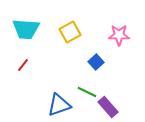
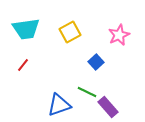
cyan trapezoid: rotated 12 degrees counterclockwise
pink star: rotated 25 degrees counterclockwise
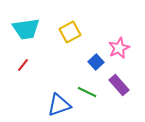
pink star: moved 13 px down
purple rectangle: moved 11 px right, 22 px up
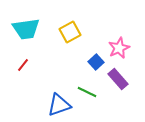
purple rectangle: moved 1 px left, 6 px up
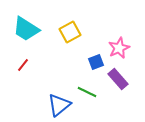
cyan trapezoid: rotated 40 degrees clockwise
blue square: rotated 21 degrees clockwise
blue triangle: rotated 20 degrees counterclockwise
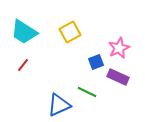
cyan trapezoid: moved 2 px left, 3 px down
purple rectangle: moved 2 px up; rotated 25 degrees counterclockwise
blue triangle: rotated 15 degrees clockwise
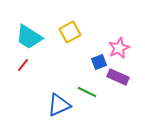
cyan trapezoid: moved 5 px right, 5 px down
blue square: moved 3 px right
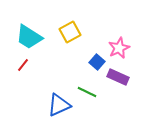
blue square: moved 2 px left; rotated 28 degrees counterclockwise
